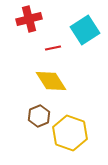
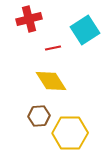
brown hexagon: rotated 20 degrees clockwise
yellow hexagon: rotated 20 degrees counterclockwise
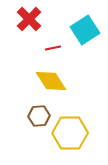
red cross: rotated 30 degrees counterclockwise
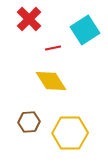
brown hexagon: moved 10 px left, 6 px down
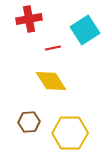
red cross: rotated 35 degrees clockwise
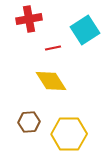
yellow hexagon: moved 1 px left, 1 px down
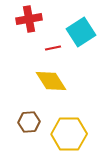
cyan square: moved 4 px left, 2 px down
